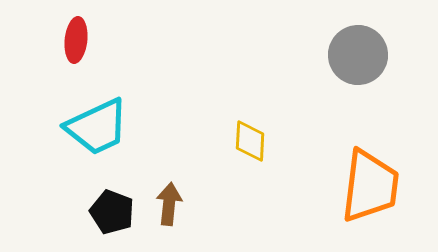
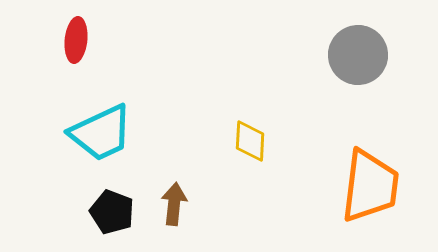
cyan trapezoid: moved 4 px right, 6 px down
brown arrow: moved 5 px right
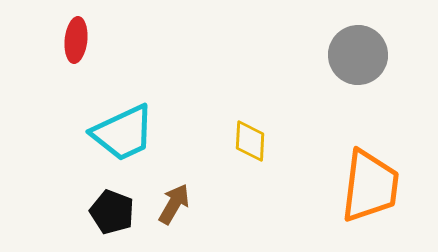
cyan trapezoid: moved 22 px right
brown arrow: rotated 24 degrees clockwise
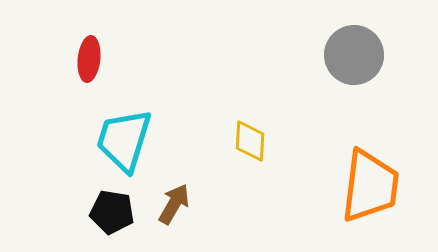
red ellipse: moved 13 px right, 19 px down
gray circle: moved 4 px left
cyan trapezoid: moved 1 px right, 7 px down; rotated 132 degrees clockwise
black pentagon: rotated 12 degrees counterclockwise
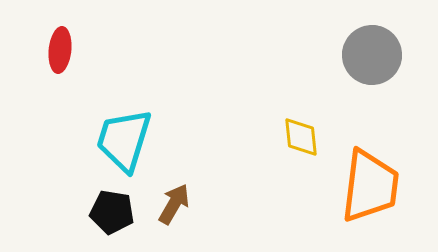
gray circle: moved 18 px right
red ellipse: moved 29 px left, 9 px up
yellow diamond: moved 51 px right, 4 px up; rotated 9 degrees counterclockwise
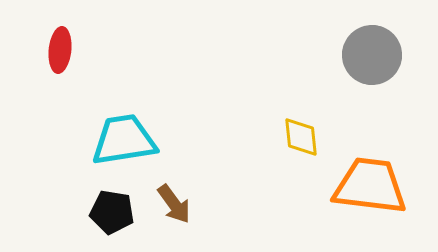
cyan trapezoid: rotated 64 degrees clockwise
orange trapezoid: rotated 90 degrees counterclockwise
brown arrow: rotated 114 degrees clockwise
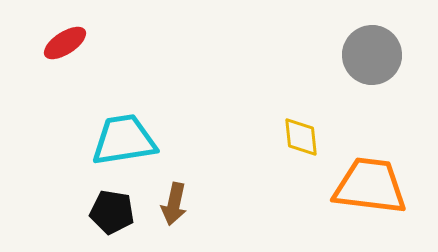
red ellipse: moved 5 px right, 7 px up; rotated 51 degrees clockwise
brown arrow: rotated 48 degrees clockwise
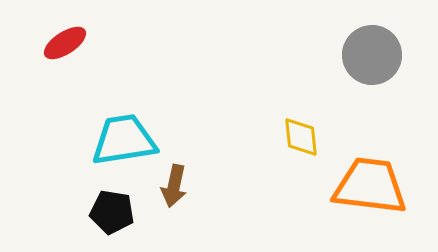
brown arrow: moved 18 px up
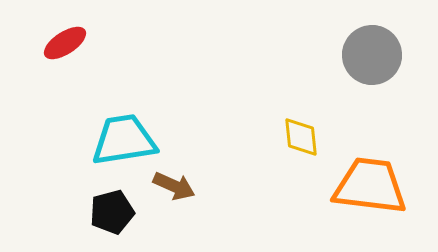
brown arrow: rotated 78 degrees counterclockwise
black pentagon: rotated 24 degrees counterclockwise
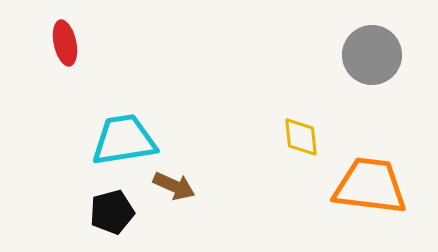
red ellipse: rotated 69 degrees counterclockwise
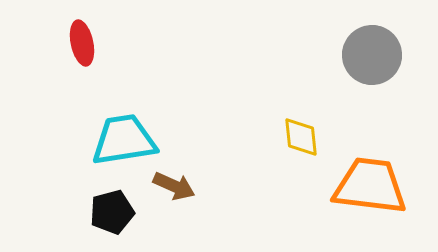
red ellipse: moved 17 px right
